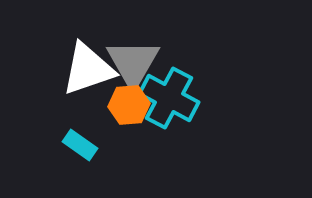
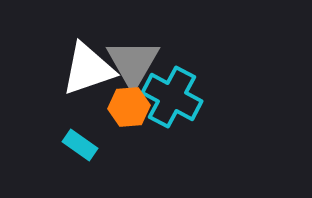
cyan cross: moved 3 px right, 1 px up
orange hexagon: moved 2 px down
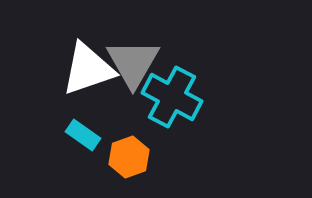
orange hexagon: moved 50 px down; rotated 15 degrees counterclockwise
cyan rectangle: moved 3 px right, 10 px up
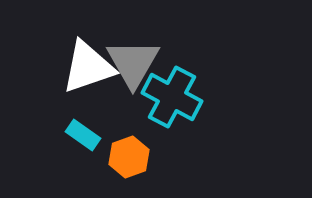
white triangle: moved 2 px up
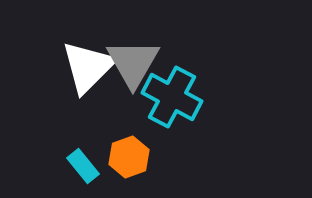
white triangle: rotated 26 degrees counterclockwise
cyan rectangle: moved 31 px down; rotated 16 degrees clockwise
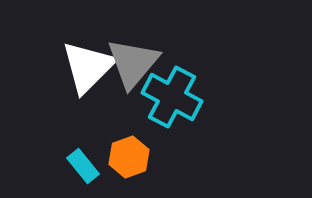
gray triangle: rotated 10 degrees clockwise
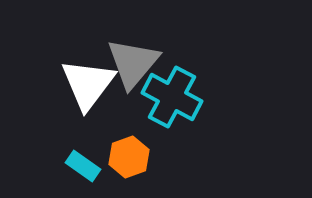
white triangle: moved 17 px down; rotated 8 degrees counterclockwise
cyan rectangle: rotated 16 degrees counterclockwise
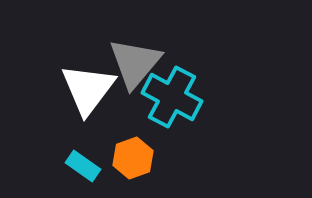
gray triangle: moved 2 px right
white triangle: moved 5 px down
orange hexagon: moved 4 px right, 1 px down
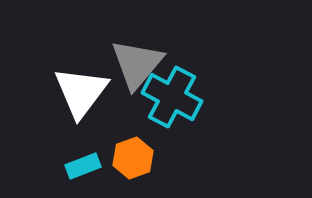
gray triangle: moved 2 px right, 1 px down
white triangle: moved 7 px left, 3 px down
cyan rectangle: rotated 56 degrees counterclockwise
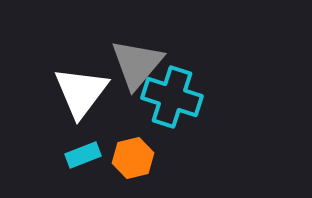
cyan cross: rotated 10 degrees counterclockwise
orange hexagon: rotated 6 degrees clockwise
cyan rectangle: moved 11 px up
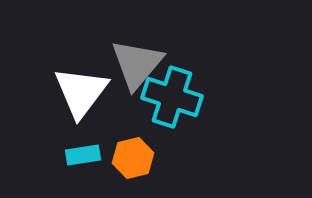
cyan rectangle: rotated 12 degrees clockwise
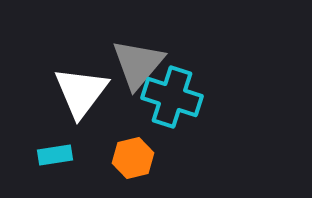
gray triangle: moved 1 px right
cyan rectangle: moved 28 px left
